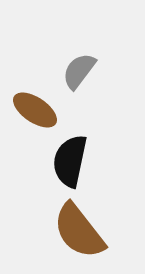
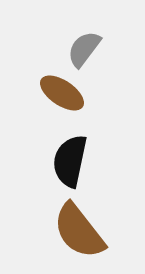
gray semicircle: moved 5 px right, 22 px up
brown ellipse: moved 27 px right, 17 px up
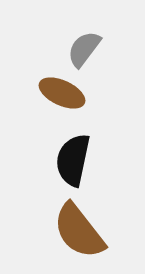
brown ellipse: rotated 9 degrees counterclockwise
black semicircle: moved 3 px right, 1 px up
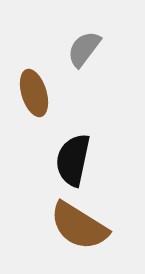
brown ellipse: moved 28 px left; rotated 48 degrees clockwise
brown semicircle: moved 5 px up; rotated 20 degrees counterclockwise
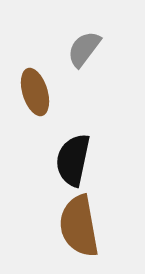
brown ellipse: moved 1 px right, 1 px up
brown semicircle: rotated 48 degrees clockwise
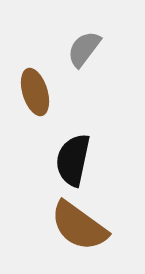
brown semicircle: rotated 44 degrees counterclockwise
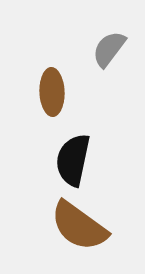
gray semicircle: moved 25 px right
brown ellipse: moved 17 px right; rotated 15 degrees clockwise
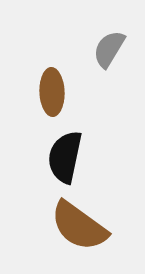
gray semicircle: rotated 6 degrees counterclockwise
black semicircle: moved 8 px left, 3 px up
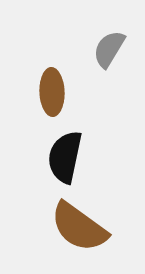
brown semicircle: moved 1 px down
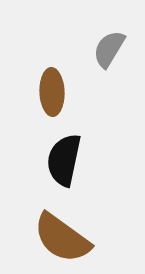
black semicircle: moved 1 px left, 3 px down
brown semicircle: moved 17 px left, 11 px down
